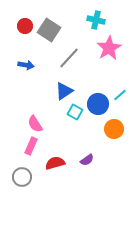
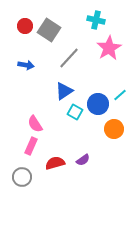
purple semicircle: moved 4 px left
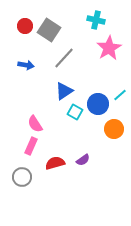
gray line: moved 5 px left
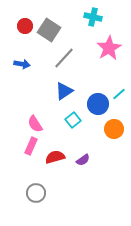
cyan cross: moved 3 px left, 3 px up
blue arrow: moved 4 px left, 1 px up
cyan line: moved 1 px left, 1 px up
cyan square: moved 2 px left, 8 px down; rotated 21 degrees clockwise
red semicircle: moved 6 px up
gray circle: moved 14 px right, 16 px down
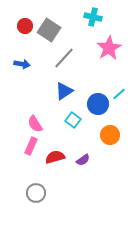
cyan square: rotated 14 degrees counterclockwise
orange circle: moved 4 px left, 6 px down
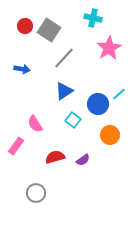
cyan cross: moved 1 px down
blue arrow: moved 5 px down
pink rectangle: moved 15 px left; rotated 12 degrees clockwise
